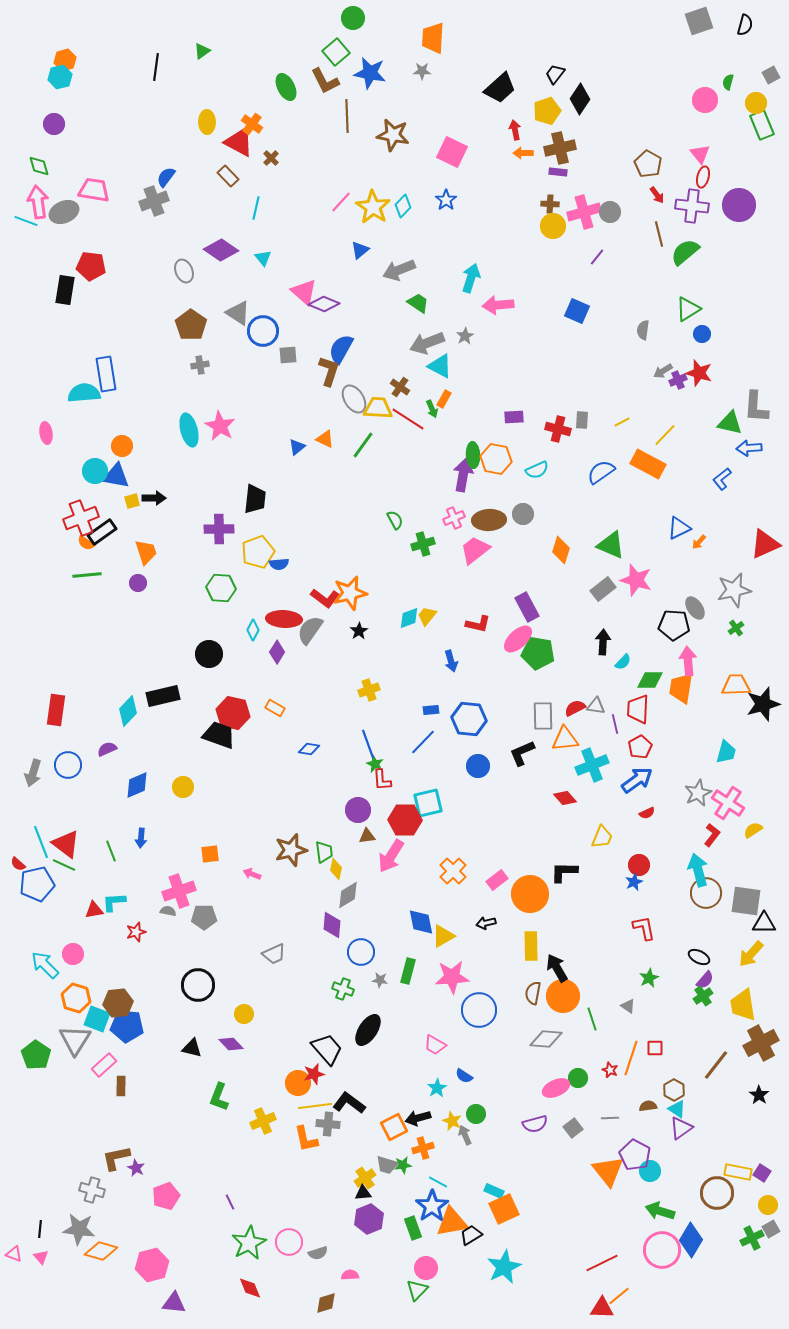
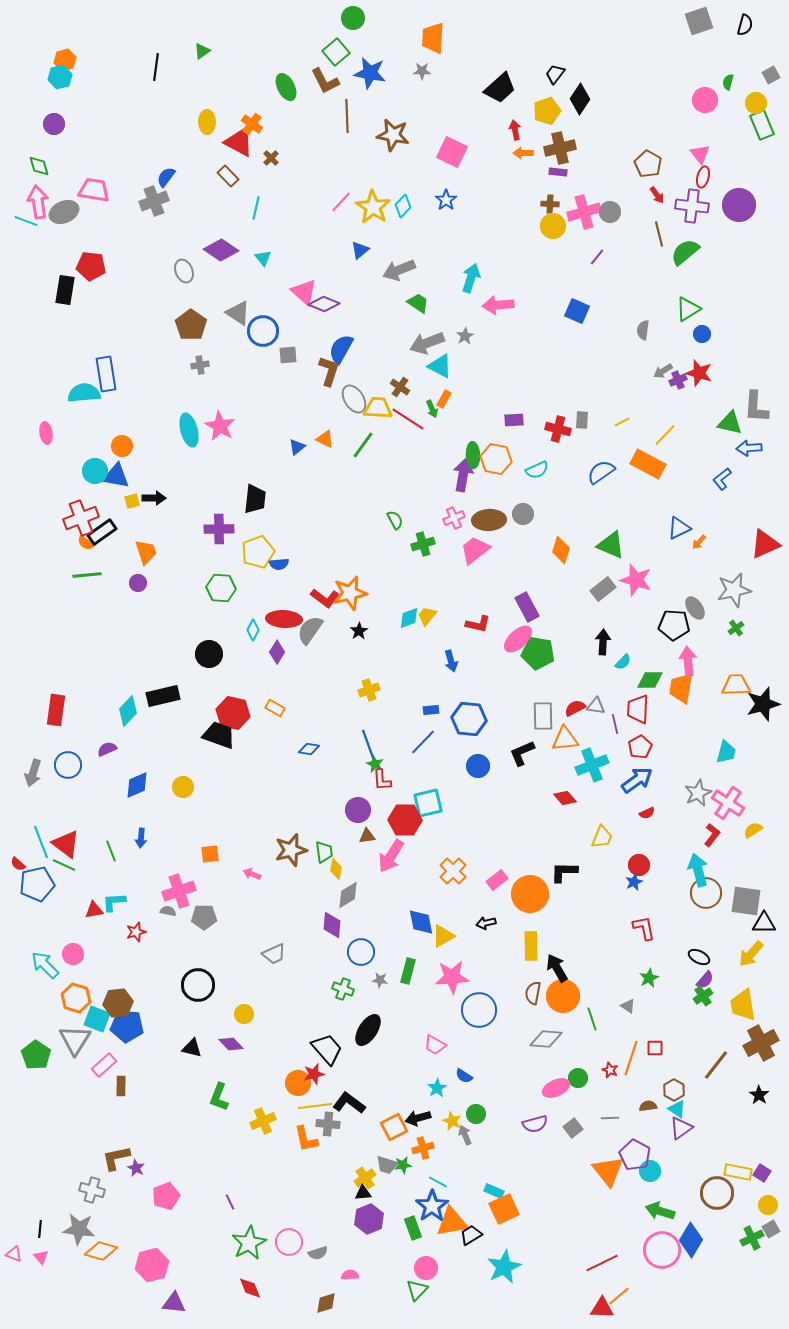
purple rectangle at (514, 417): moved 3 px down
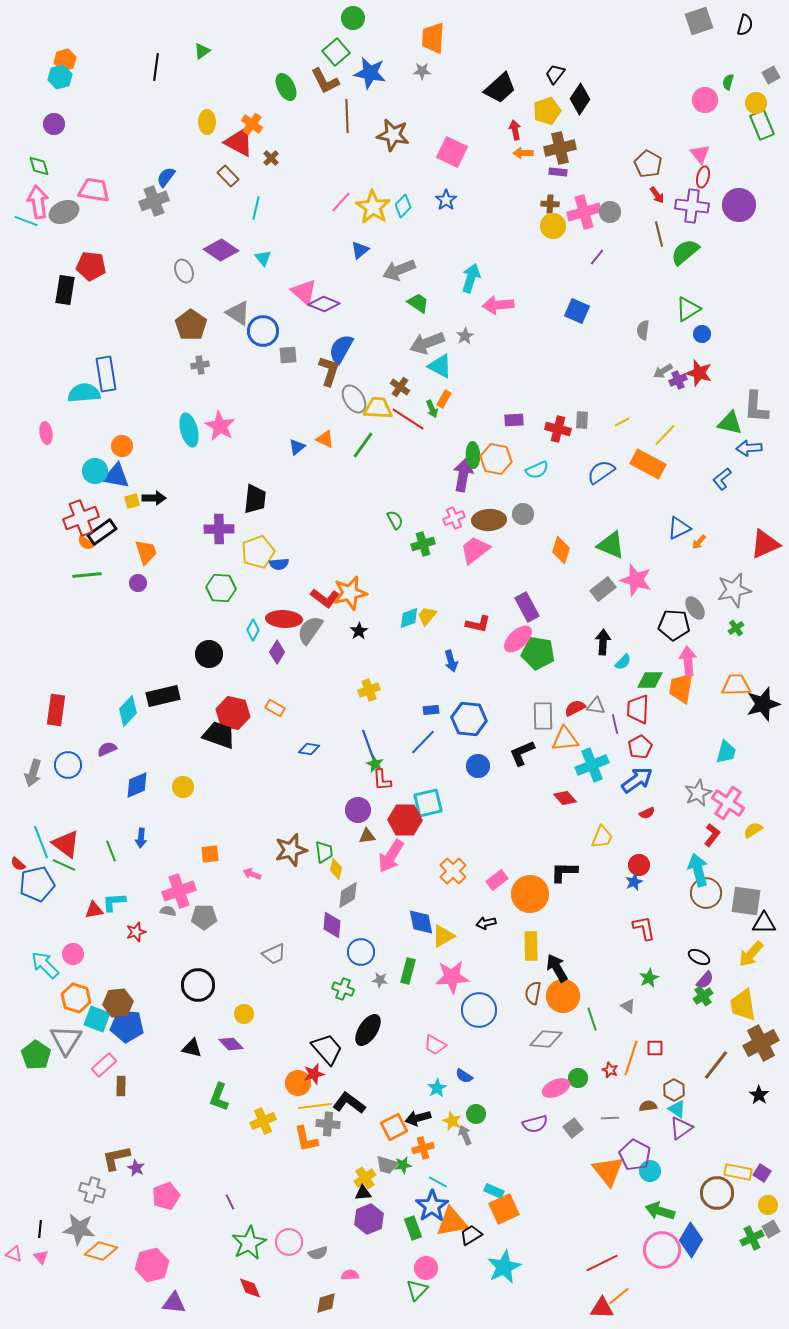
gray triangle at (75, 1040): moved 9 px left
